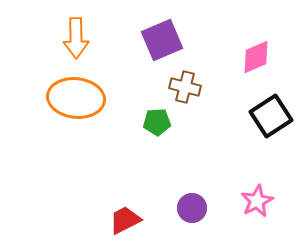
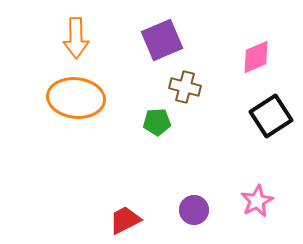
purple circle: moved 2 px right, 2 px down
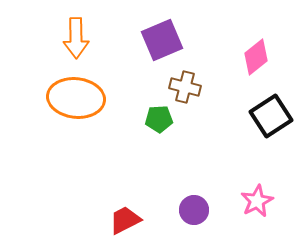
pink diamond: rotated 15 degrees counterclockwise
green pentagon: moved 2 px right, 3 px up
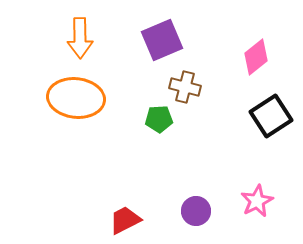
orange arrow: moved 4 px right
purple circle: moved 2 px right, 1 px down
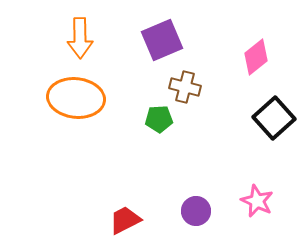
black square: moved 3 px right, 2 px down; rotated 9 degrees counterclockwise
pink star: rotated 20 degrees counterclockwise
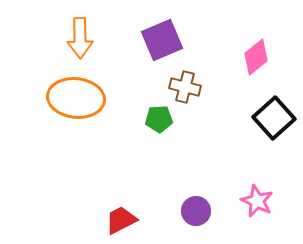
red trapezoid: moved 4 px left
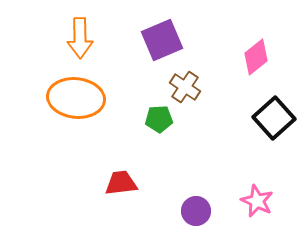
brown cross: rotated 20 degrees clockwise
red trapezoid: moved 37 px up; rotated 20 degrees clockwise
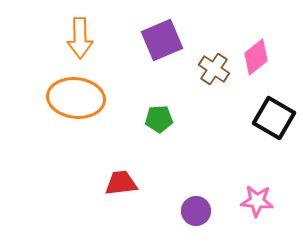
brown cross: moved 29 px right, 18 px up
black square: rotated 18 degrees counterclockwise
pink star: rotated 20 degrees counterclockwise
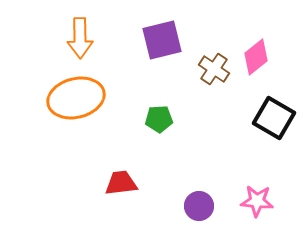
purple square: rotated 9 degrees clockwise
orange ellipse: rotated 20 degrees counterclockwise
purple circle: moved 3 px right, 5 px up
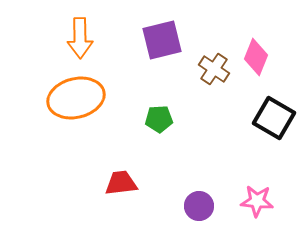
pink diamond: rotated 30 degrees counterclockwise
